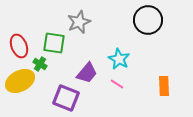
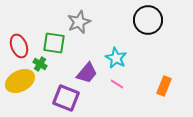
cyan star: moved 3 px left, 1 px up
orange rectangle: rotated 24 degrees clockwise
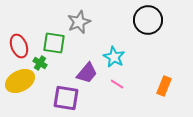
cyan star: moved 2 px left, 1 px up
green cross: moved 1 px up
purple square: rotated 12 degrees counterclockwise
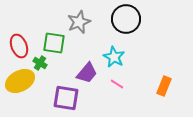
black circle: moved 22 px left, 1 px up
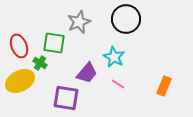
pink line: moved 1 px right
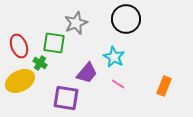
gray star: moved 3 px left, 1 px down
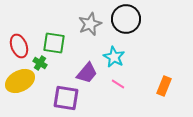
gray star: moved 14 px right, 1 px down
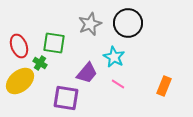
black circle: moved 2 px right, 4 px down
yellow ellipse: rotated 12 degrees counterclockwise
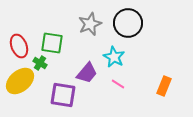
green square: moved 2 px left
purple square: moved 3 px left, 3 px up
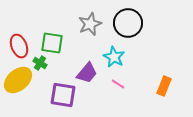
yellow ellipse: moved 2 px left, 1 px up
